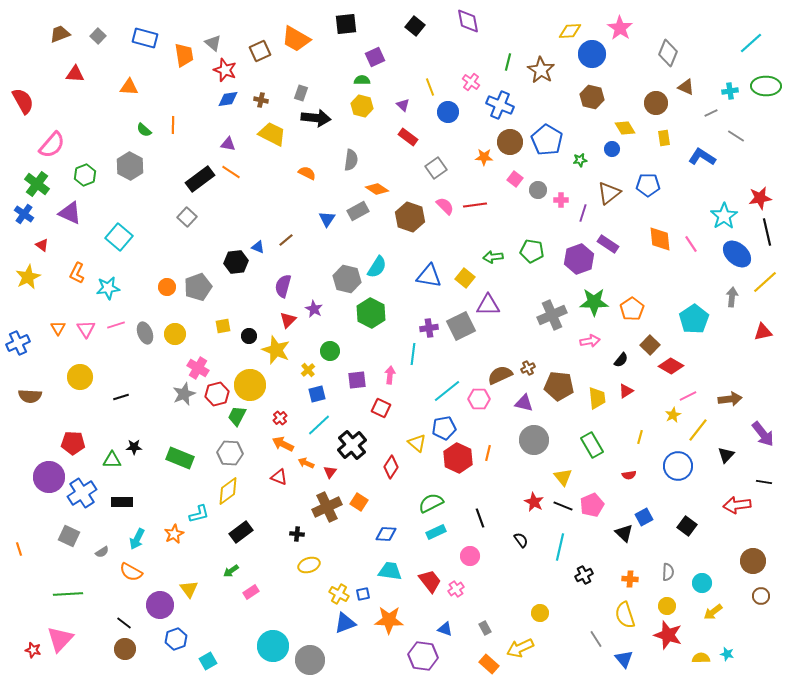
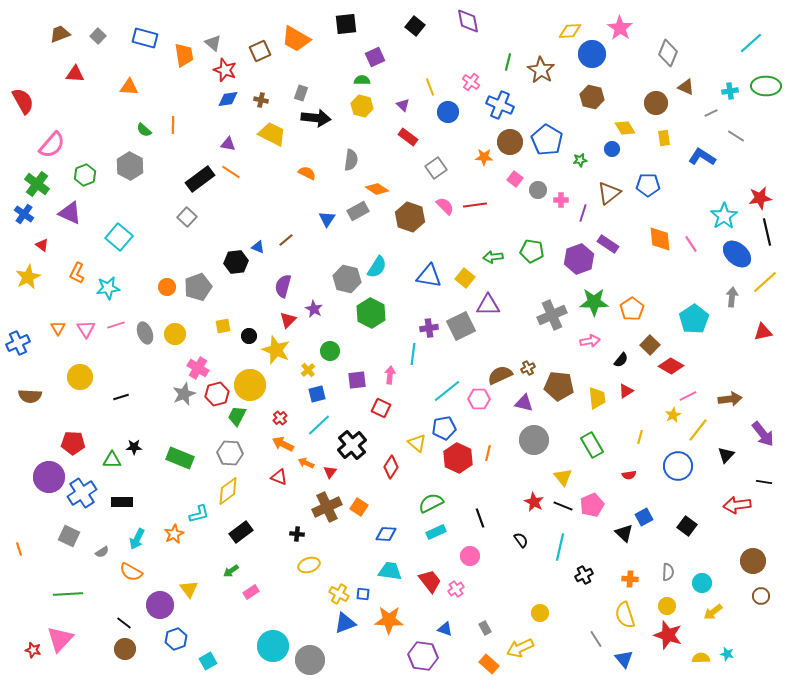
orange square at (359, 502): moved 5 px down
blue square at (363, 594): rotated 16 degrees clockwise
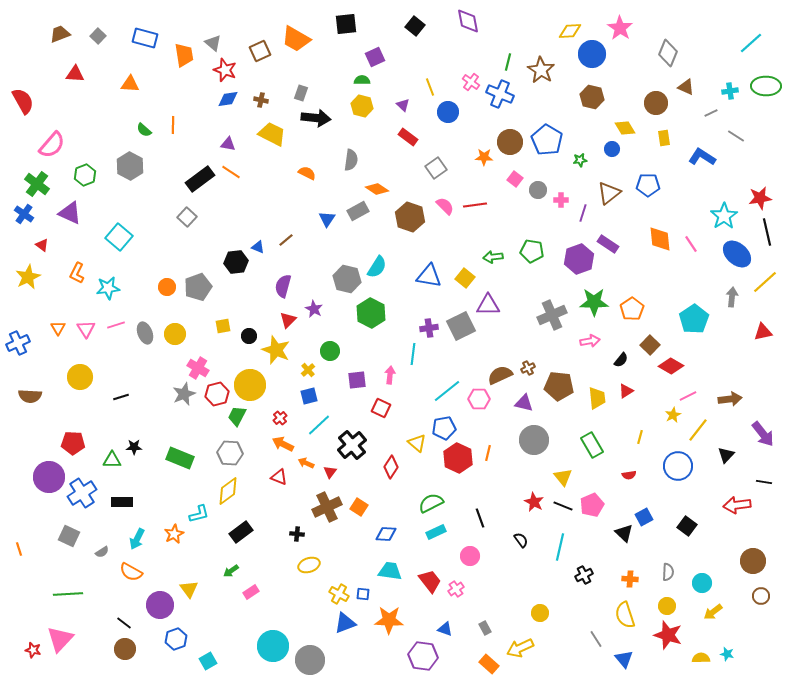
orange triangle at (129, 87): moved 1 px right, 3 px up
blue cross at (500, 105): moved 11 px up
blue square at (317, 394): moved 8 px left, 2 px down
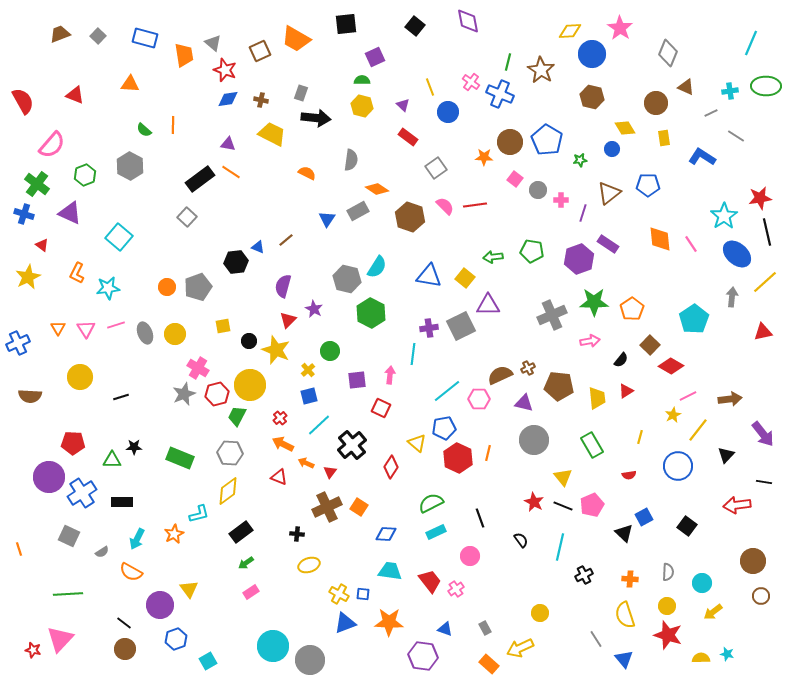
cyan line at (751, 43): rotated 25 degrees counterclockwise
red triangle at (75, 74): moved 21 px down; rotated 18 degrees clockwise
blue cross at (24, 214): rotated 18 degrees counterclockwise
black circle at (249, 336): moved 5 px down
green arrow at (231, 571): moved 15 px right, 8 px up
orange star at (389, 620): moved 2 px down
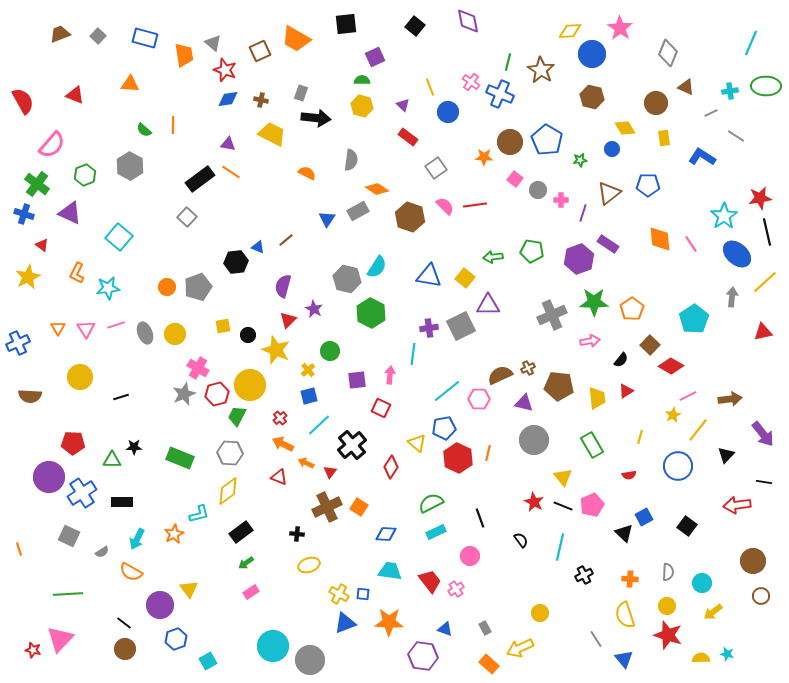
black circle at (249, 341): moved 1 px left, 6 px up
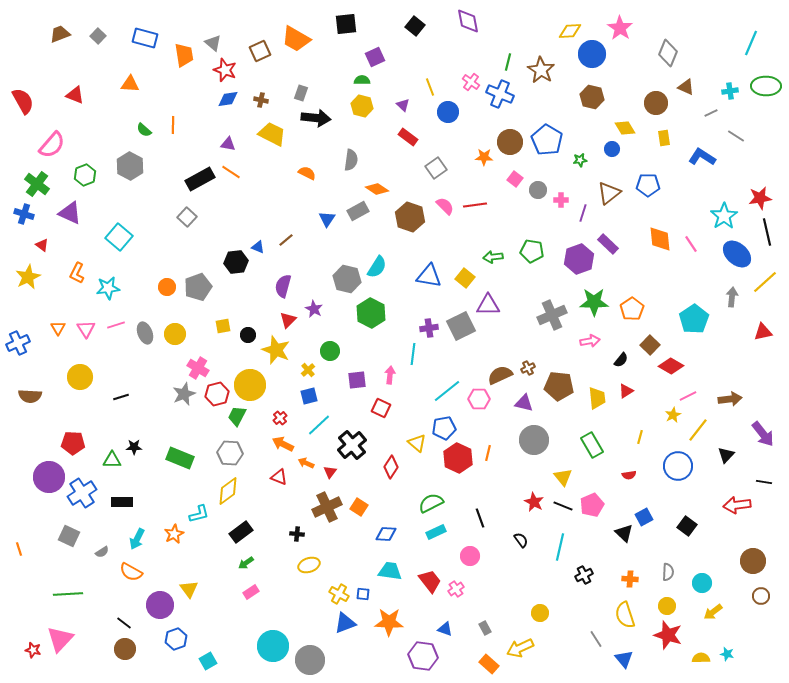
black rectangle at (200, 179): rotated 8 degrees clockwise
purple rectangle at (608, 244): rotated 10 degrees clockwise
